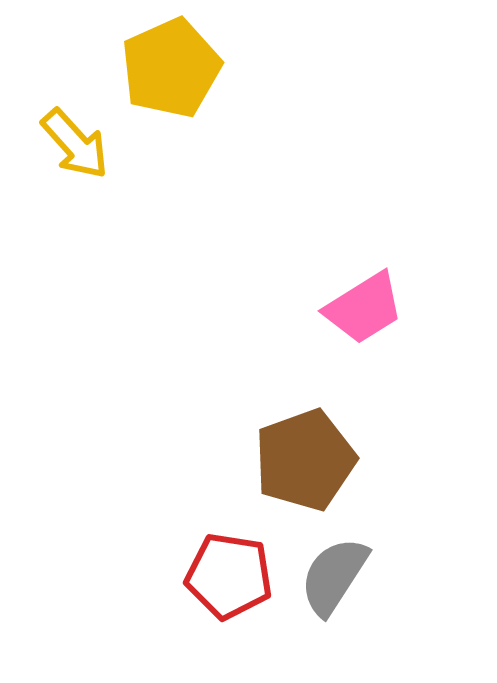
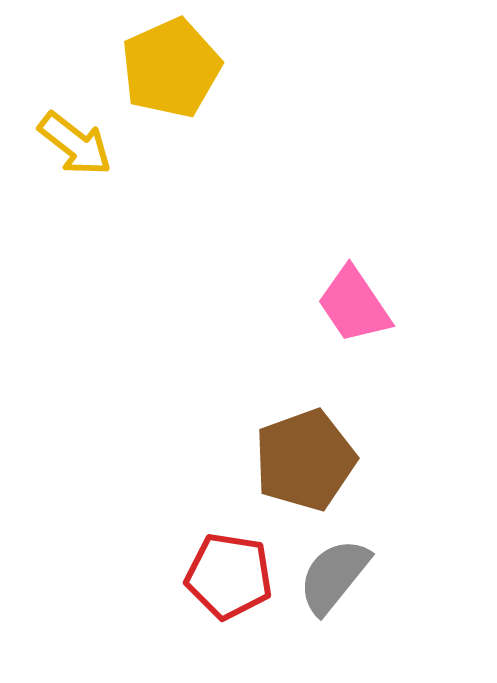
yellow arrow: rotated 10 degrees counterclockwise
pink trapezoid: moved 10 px left, 3 px up; rotated 88 degrees clockwise
gray semicircle: rotated 6 degrees clockwise
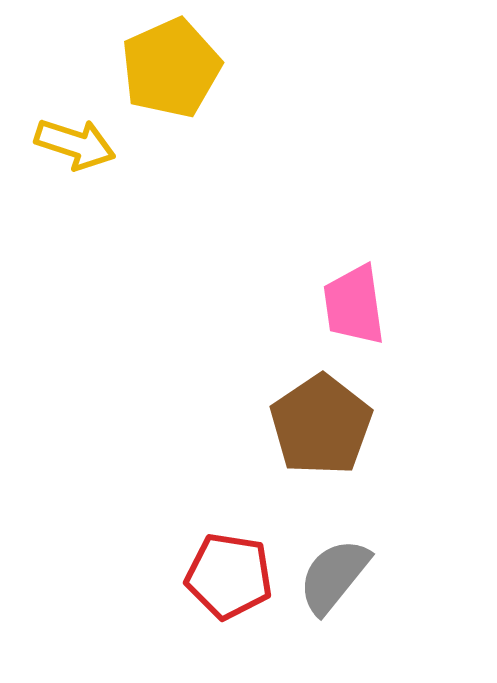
yellow arrow: rotated 20 degrees counterclockwise
pink trapezoid: rotated 26 degrees clockwise
brown pentagon: moved 16 px right, 35 px up; rotated 14 degrees counterclockwise
